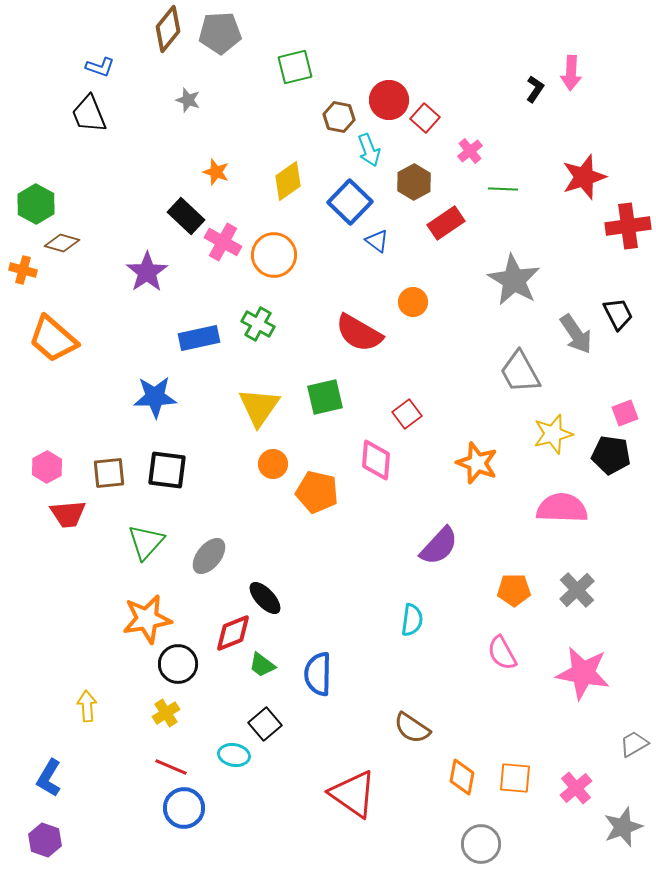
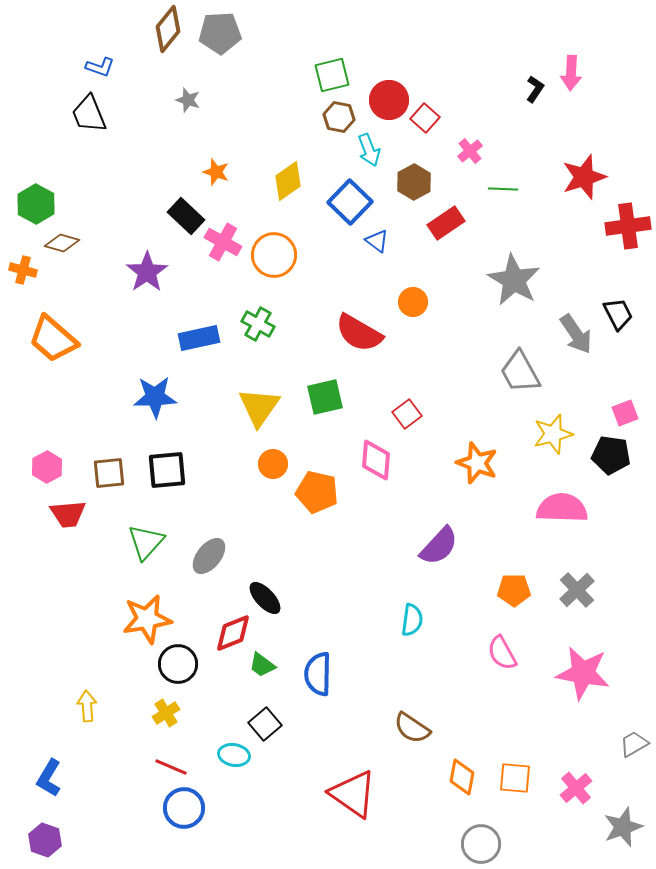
green square at (295, 67): moved 37 px right, 8 px down
black square at (167, 470): rotated 12 degrees counterclockwise
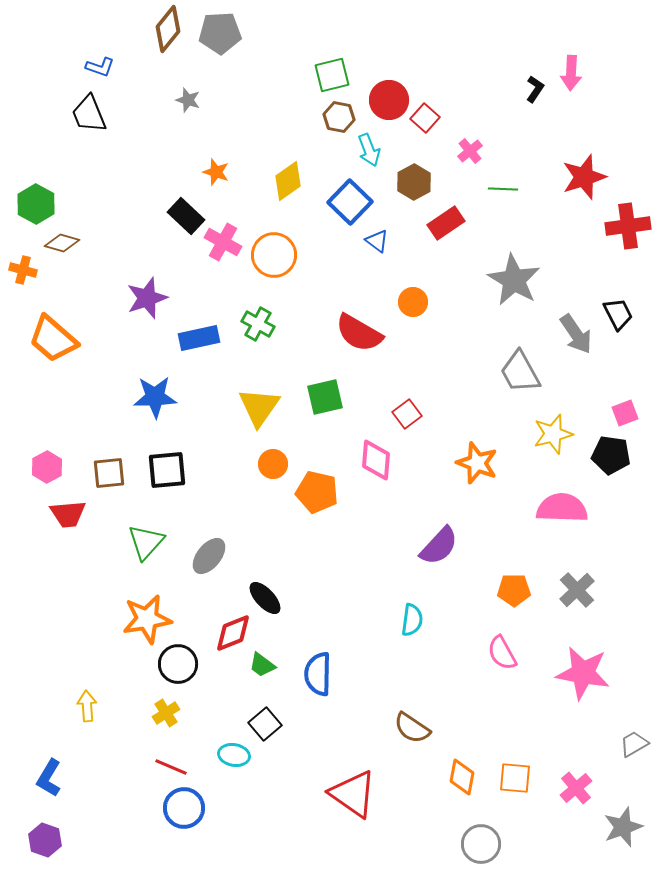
purple star at (147, 272): moved 26 px down; rotated 15 degrees clockwise
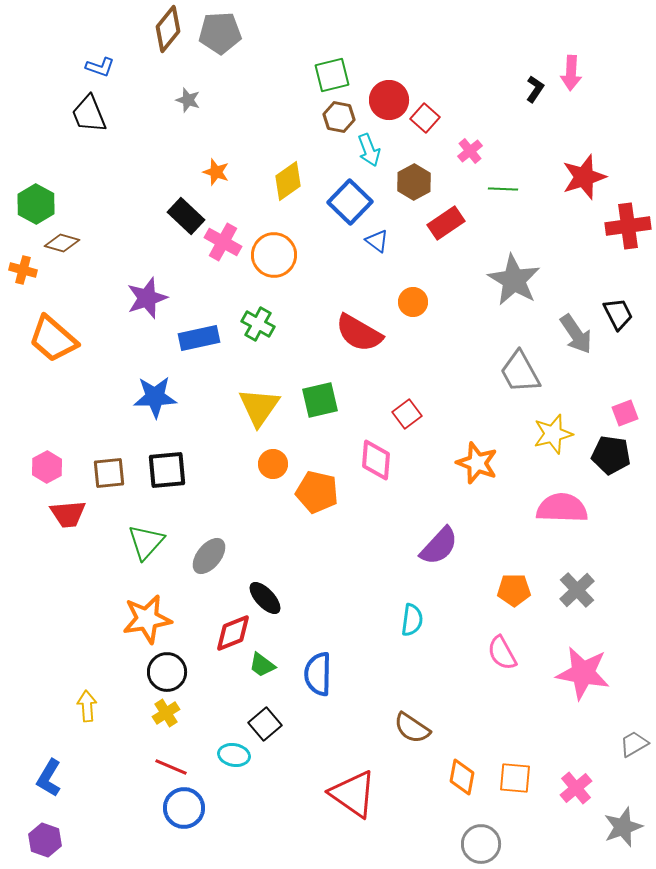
green square at (325, 397): moved 5 px left, 3 px down
black circle at (178, 664): moved 11 px left, 8 px down
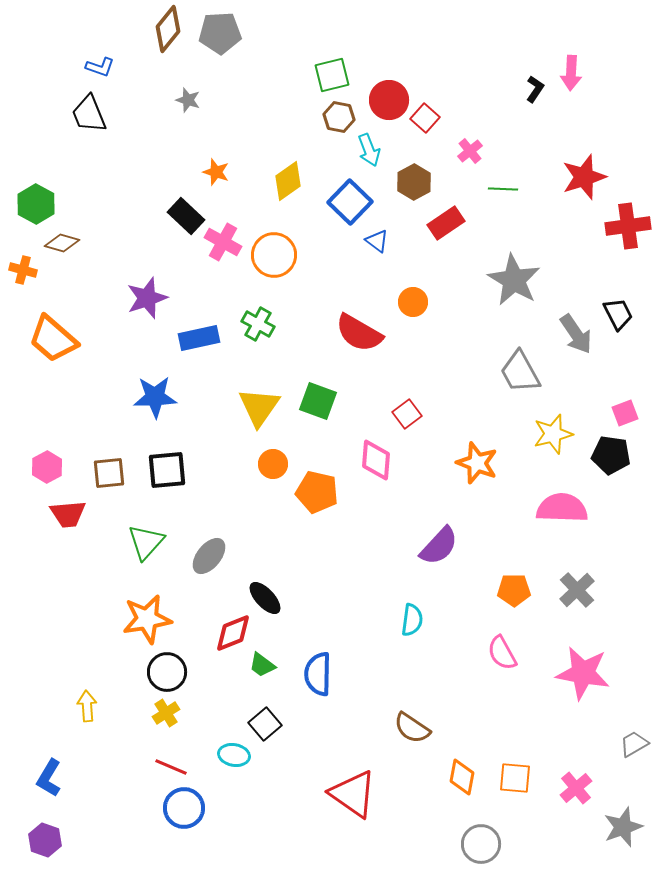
green square at (320, 400): moved 2 px left, 1 px down; rotated 33 degrees clockwise
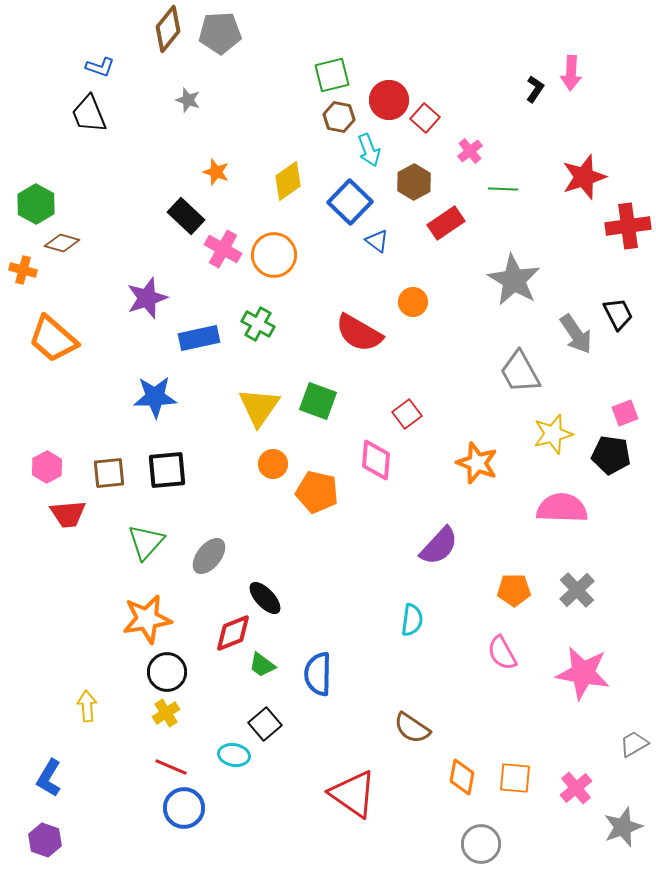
pink cross at (223, 242): moved 7 px down
